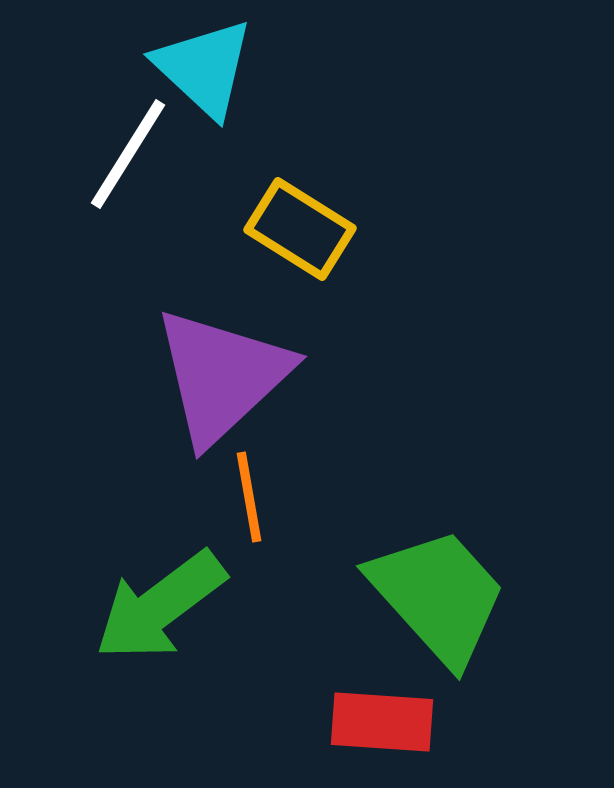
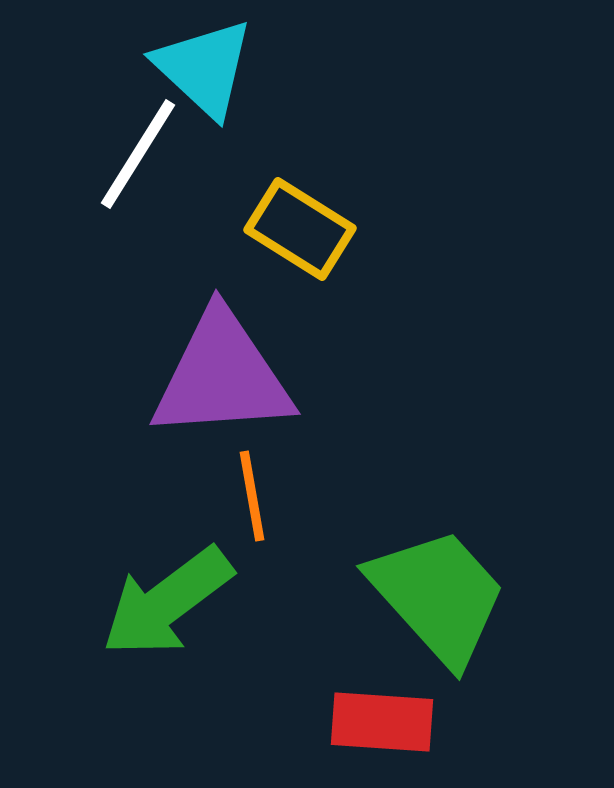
white line: moved 10 px right
purple triangle: rotated 39 degrees clockwise
orange line: moved 3 px right, 1 px up
green arrow: moved 7 px right, 4 px up
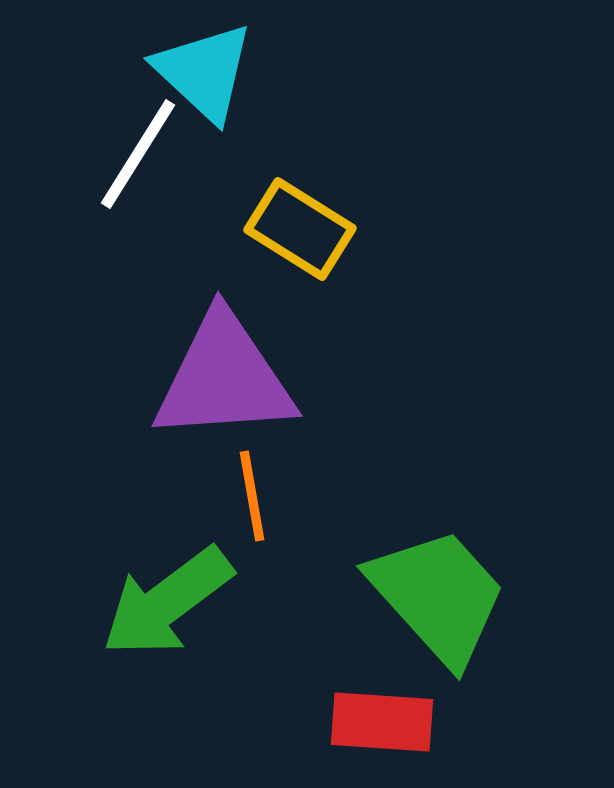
cyan triangle: moved 4 px down
purple triangle: moved 2 px right, 2 px down
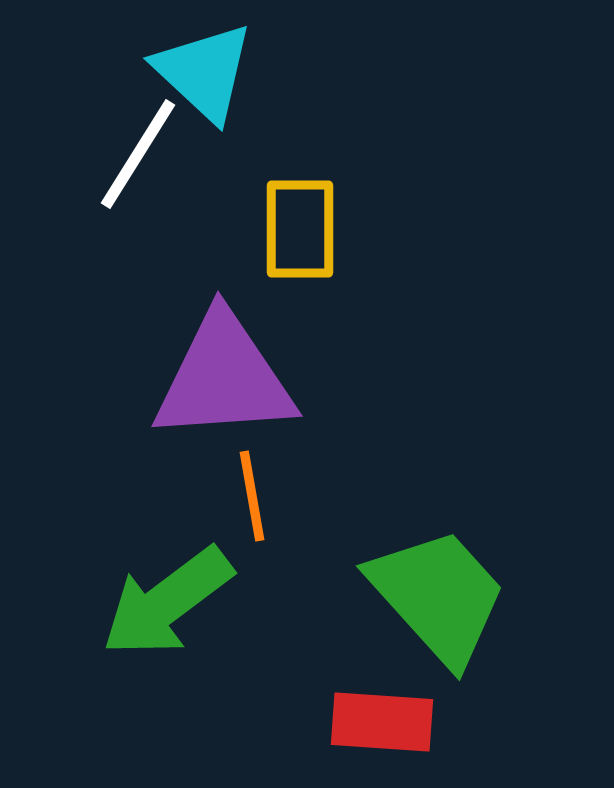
yellow rectangle: rotated 58 degrees clockwise
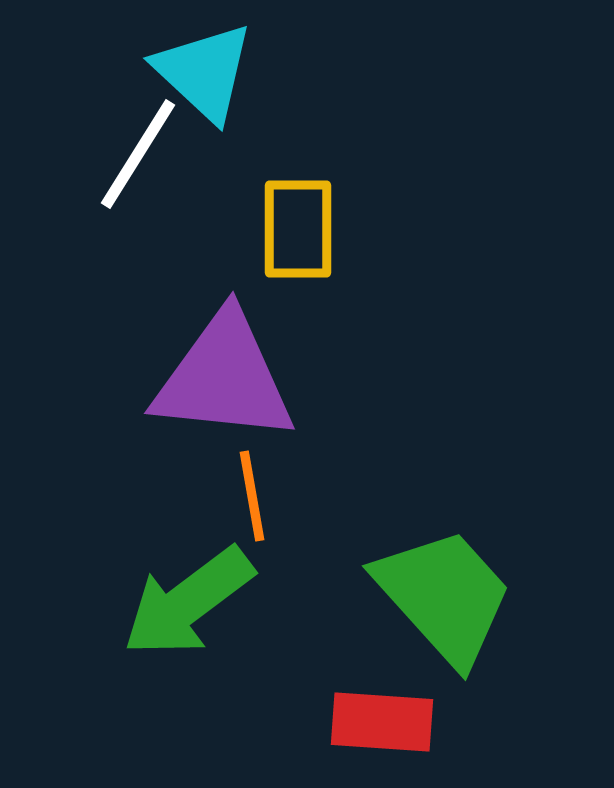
yellow rectangle: moved 2 px left
purple triangle: rotated 10 degrees clockwise
green trapezoid: moved 6 px right
green arrow: moved 21 px right
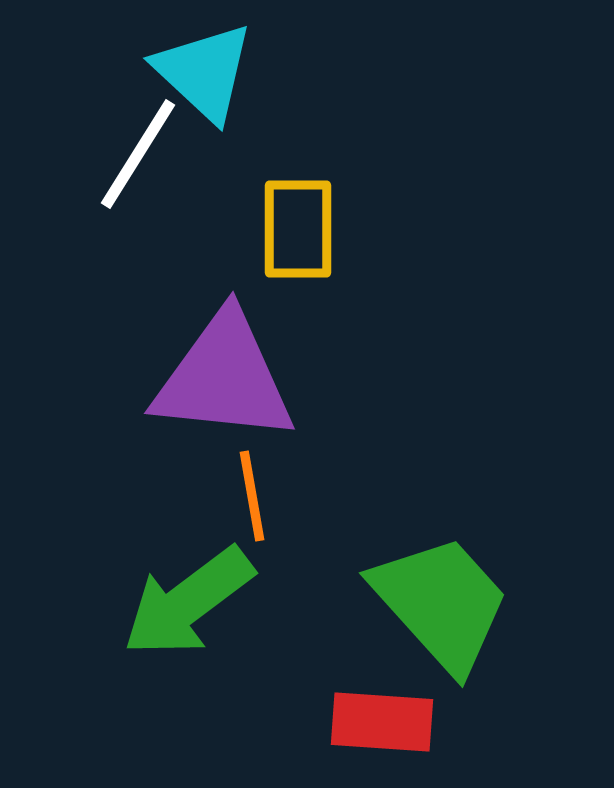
green trapezoid: moved 3 px left, 7 px down
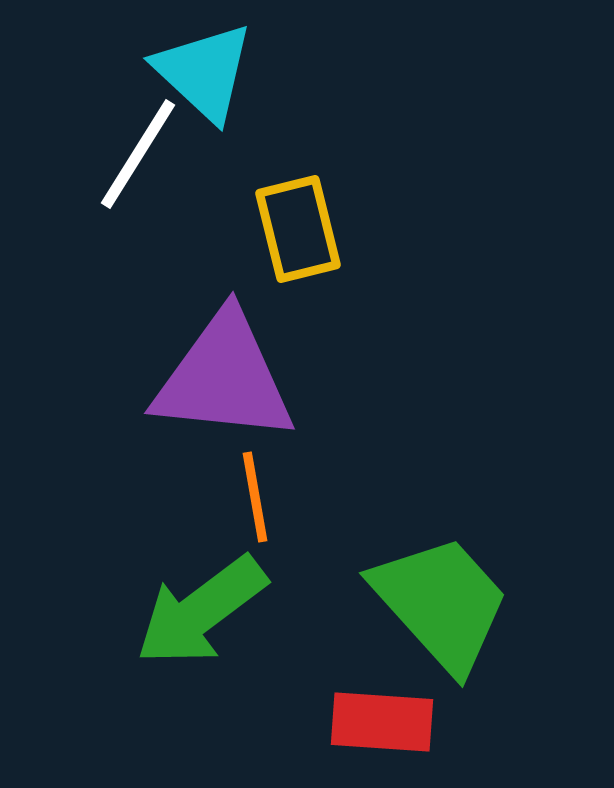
yellow rectangle: rotated 14 degrees counterclockwise
orange line: moved 3 px right, 1 px down
green arrow: moved 13 px right, 9 px down
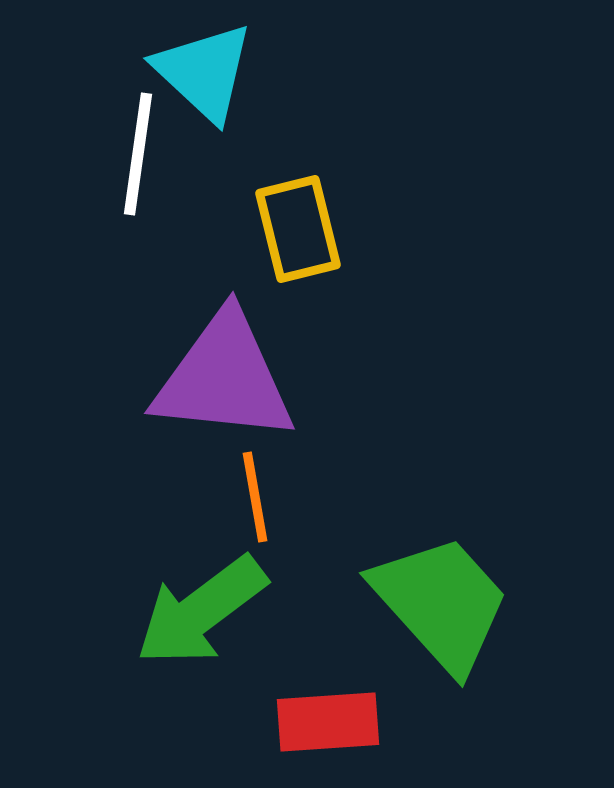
white line: rotated 24 degrees counterclockwise
red rectangle: moved 54 px left; rotated 8 degrees counterclockwise
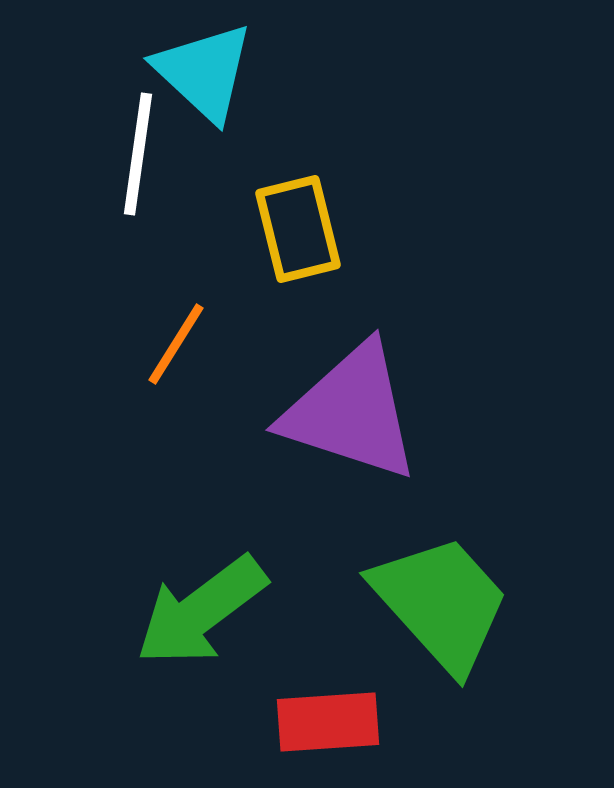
purple triangle: moved 127 px right, 34 px down; rotated 12 degrees clockwise
orange line: moved 79 px left, 153 px up; rotated 42 degrees clockwise
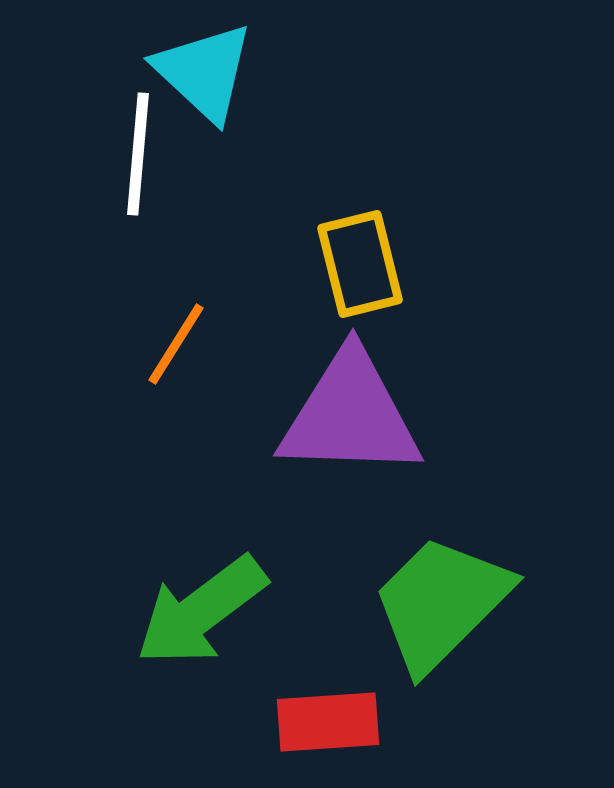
white line: rotated 3 degrees counterclockwise
yellow rectangle: moved 62 px right, 35 px down
purple triangle: moved 1 px left, 3 px down; rotated 16 degrees counterclockwise
green trapezoid: rotated 93 degrees counterclockwise
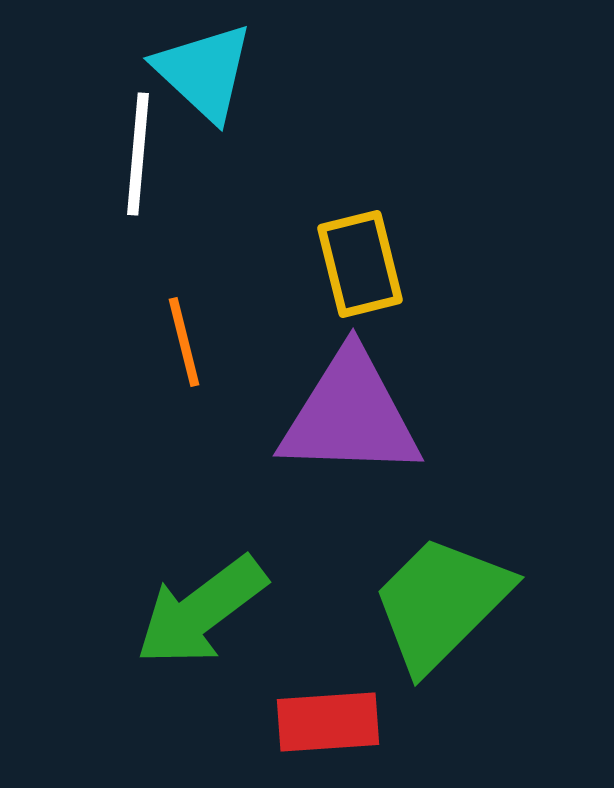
orange line: moved 8 px right, 2 px up; rotated 46 degrees counterclockwise
